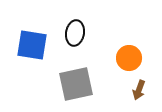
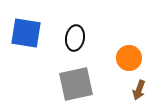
black ellipse: moved 5 px down
blue square: moved 6 px left, 12 px up
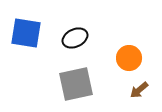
black ellipse: rotated 55 degrees clockwise
brown arrow: rotated 30 degrees clockwise
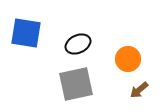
black ellipse: moved 3 px right, 6 px down
orange circle: moved 1 px left, 1 px down
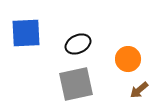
blue square: rotated 12 degrees counterclockwise
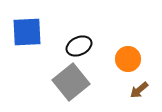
blue square: moved 1 px right, 1 px up
black ellipse: moved 1 px right, 2 px down
gray square: moved 5 px left, 2 px up; rotated 27 degrees counterclockwise
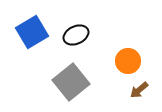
blue square: moved 5 px right; rotated 28 degrees counterclockwise
black ellipse: moved 3 px left, 11 px up
orange circle: moved 2 px down
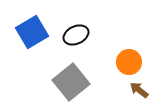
orange circle: moved 1 px right, 1 px down
brown arrow: rotated 78 degrees clockwise
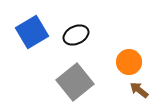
gray square: moved 4 px right
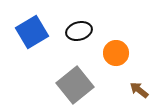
black ellipse: moved 3 px right, 4 px up; rotated 10 degrees clockwise
orange circle: moved 13 px left, 9 px up
gray square: moved 3 px down
